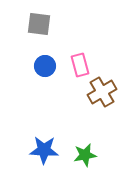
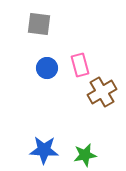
blue circle: moved 2 px right, 2 px down
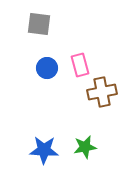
brown cross: rotated 20 degrees clockwise
green star: moved 8 px up
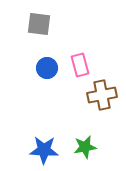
brown cross: moved 3 px down
